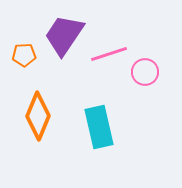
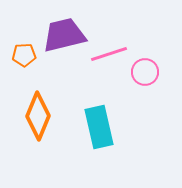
purple trapezoid: rotated 42 degrees clockwise
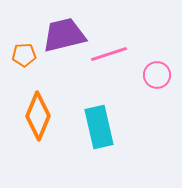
pink circle: moved 12 px right, 3 px down
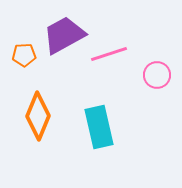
purple trapezoid: rotated 15 degrees counterclockwise
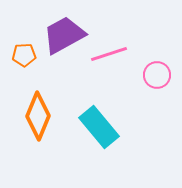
cyan rectangle: rotated 27 degrees counterclockwise
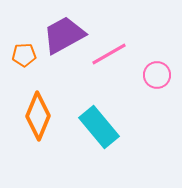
pink line: rotated 12 degrees counterclockwise
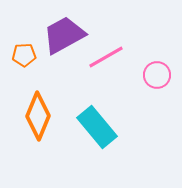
pink line: moved 3 px left, 3 px down
cyan rectangle: moved 2 px left
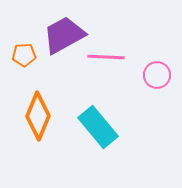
pink line: rotated 33 degrees clockwise
cyan rectangle: moved 1 px right
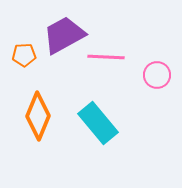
cyan rectangle: moved 4 px up
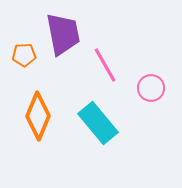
purple trapezoid: moved 1 px left, 1 px up; rotated 108 degrees clockwise
pink line: moved 1 px left, 8 px down; rotated 57 degrees clockwise
pink circle: moved 6 px left, 13 px down
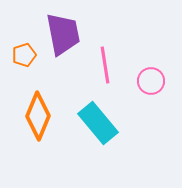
orange pentagon: rotated 15 degrees counterclockwise
pink line: rotated 21 degrees clockwise
pink circle: moved 7 px up
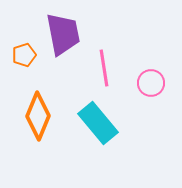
pink line: moved 1 px left, 3 px down
pink circle: moved 2 px down
